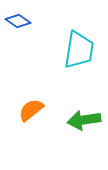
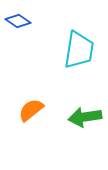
green arrow: moved 1 px right, 3 px up
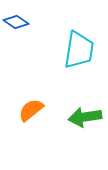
blue diamond: moved 2 px left, 1 px down
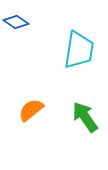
green arrow: rotated 64 degrees clockwise
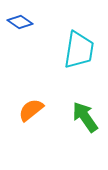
blue diamond: moved 4 px right
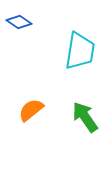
blue diamond: moved 1 px left
cyan trapezoid: moved 1 px right, 1 px down
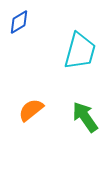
blue diamond: rotated 65 degrees counterclockwise
cyan trapezoid: rotated 6 degrees clockwise
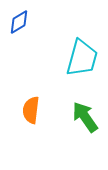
cyan trapezoid: moved 2 px right, 7 px down
orange semicircle: rotated 44 degrees counterclockwise
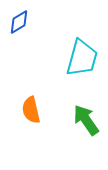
orange semicircle: rotated 20 degrees counterclockwise
green arrow: moved 1 px right, 3 px down
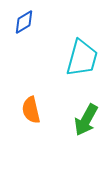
blue diamond: moved 5 px right
green arrow: rotated 116 degrees counterclockwise
